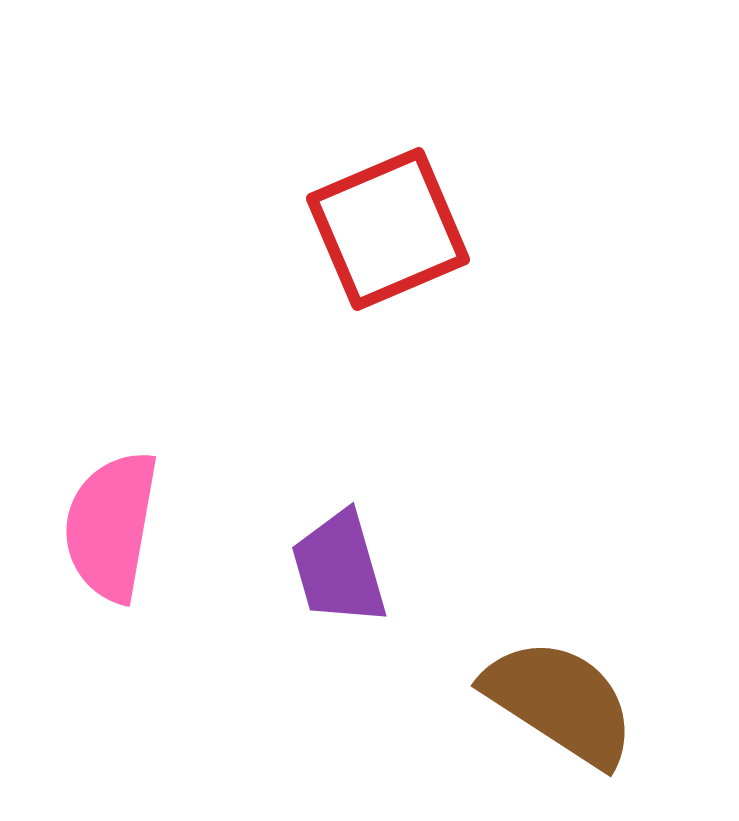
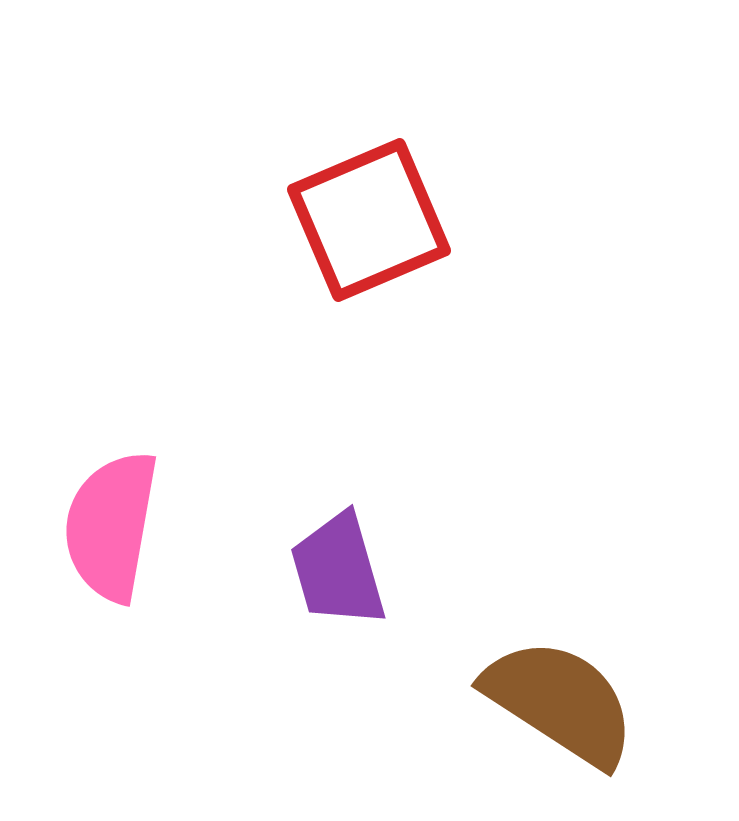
red square: moved 19 px left, 9 px up
purple trapezoid: moved 1 px left, 2 px down
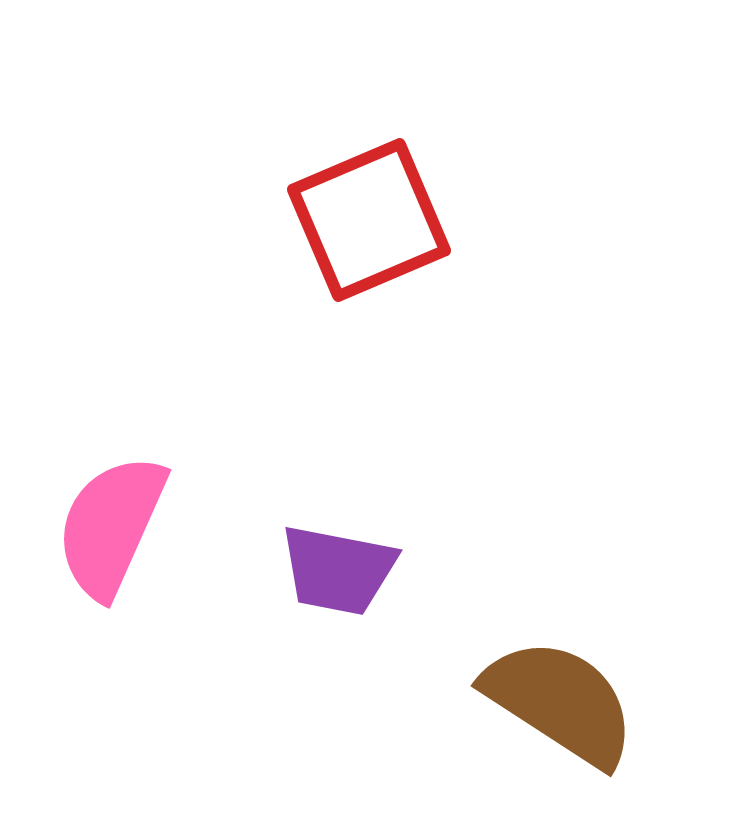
pink semicircle: rotated 14 degrees clockwise
purple trapezoid: rotated 63 degrees counterclockwise
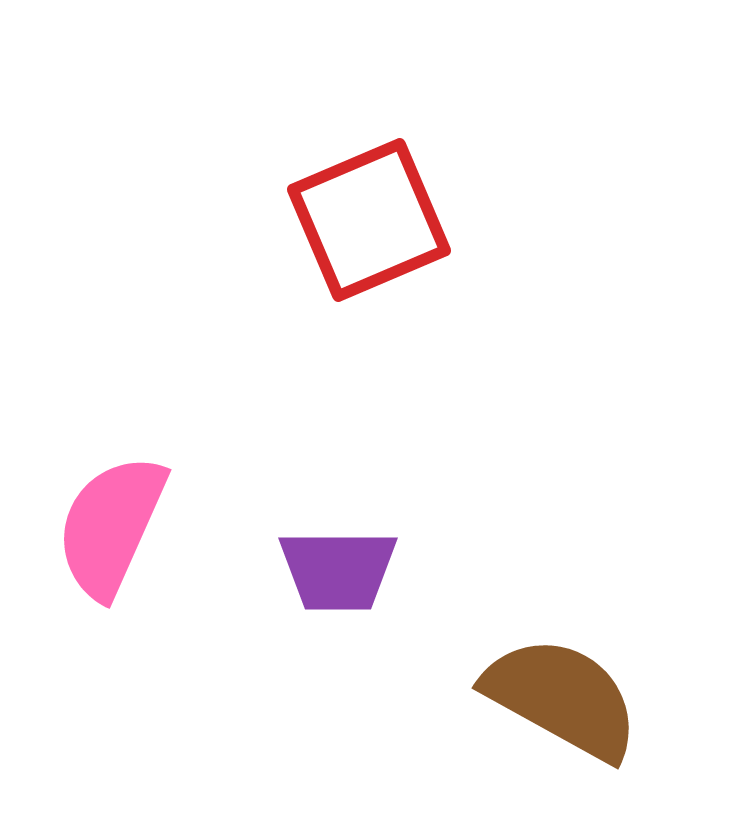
purple trapezoid: rotated 11 degrees counterclockwise
brown semicircle: moved 2 px right, 4 px up; rotated 4 degrees counterclockwise
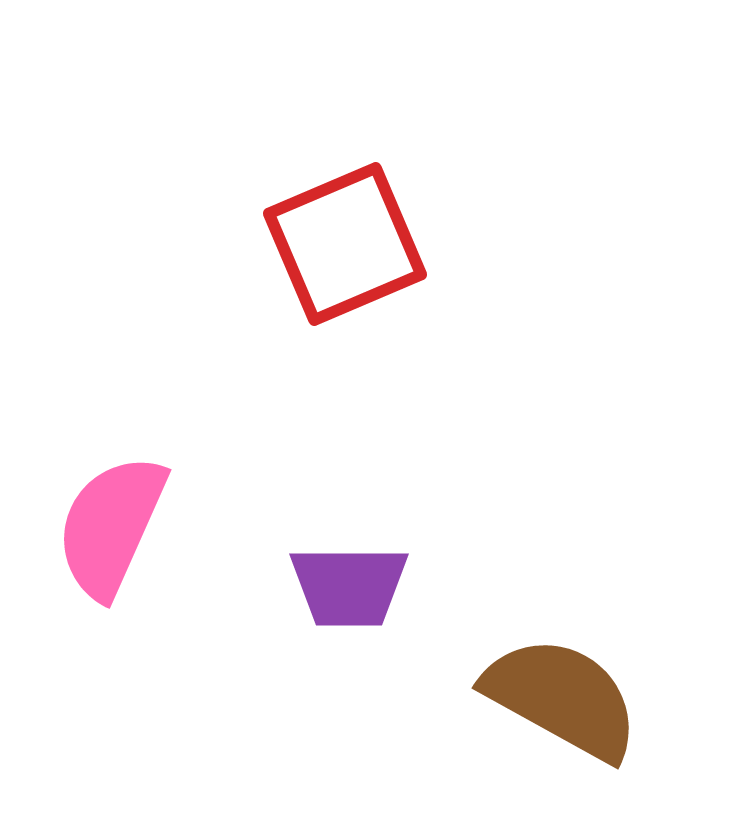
red square: moved 24 px left, 24 px down
purple trapezoid: moved 11 px right, 16 px down
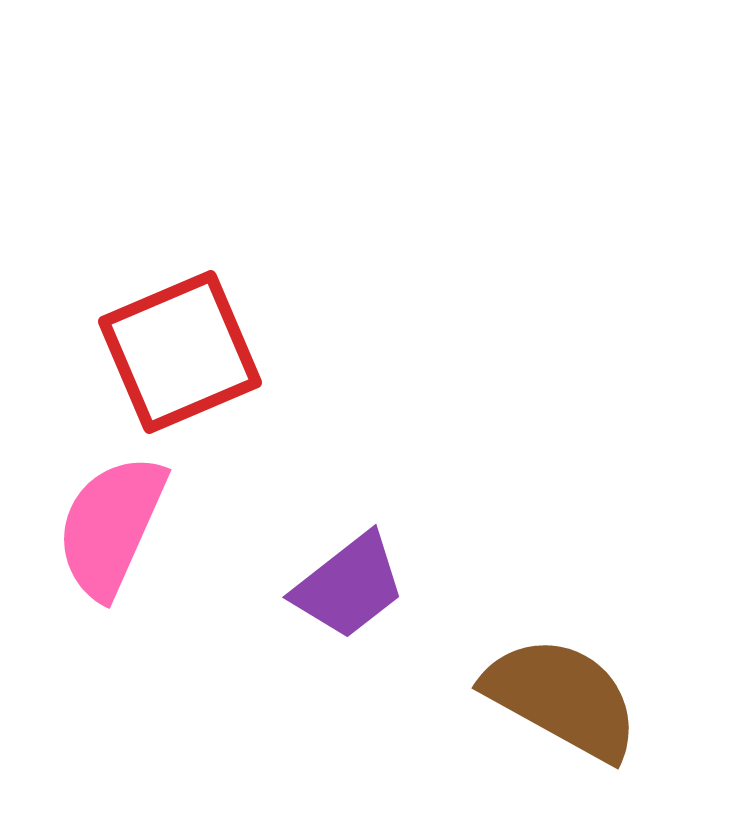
red square: moved 165 px left, 108 px down
purple trapezoid: rotated 38 degrees counterclockwise
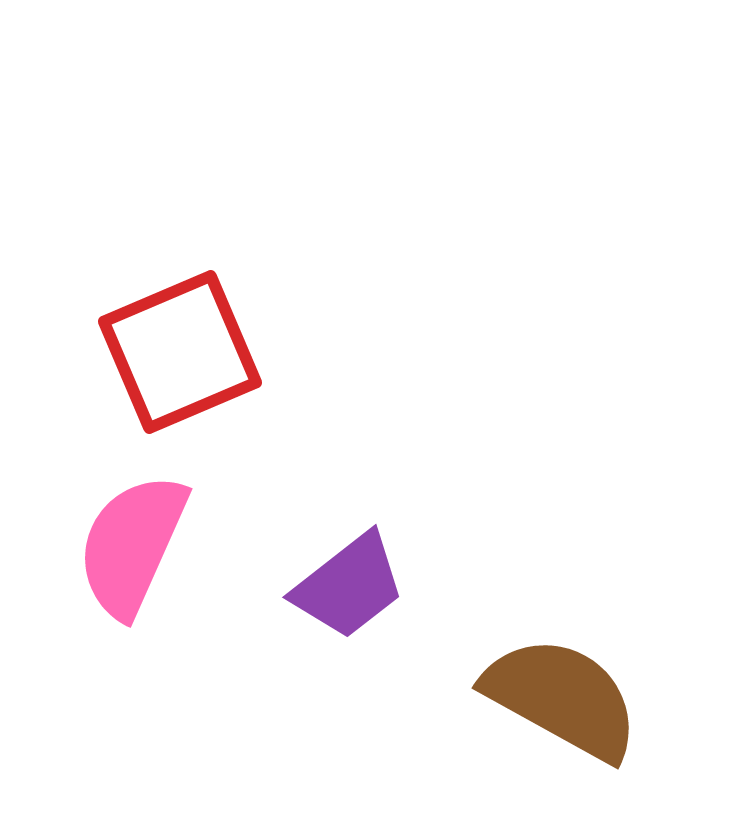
pink semicircle: moved 21 px right, 19 px down
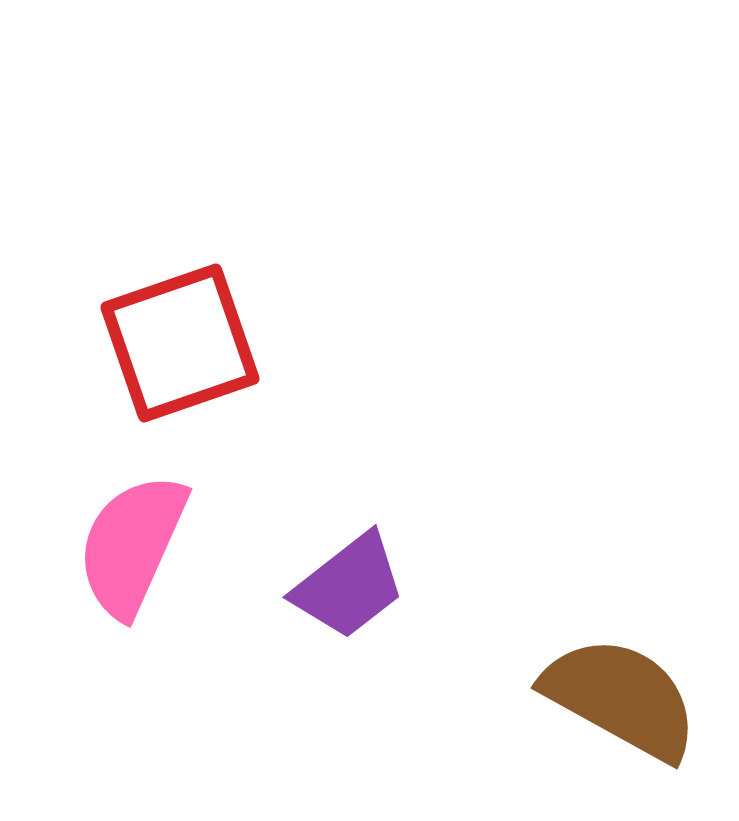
red square: moved 9 px up; rotated 4 degrees clockwise
brown semicircle: moved 59 px right
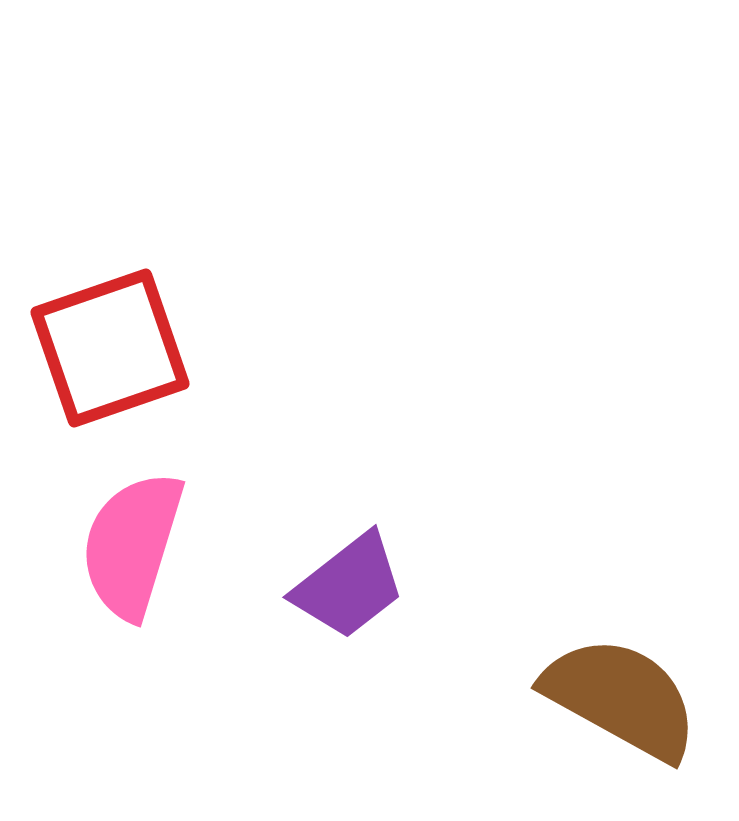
red square: moved 70 px left, 5 px down
pink semicircle: rotated 7 degrees counterclockwise
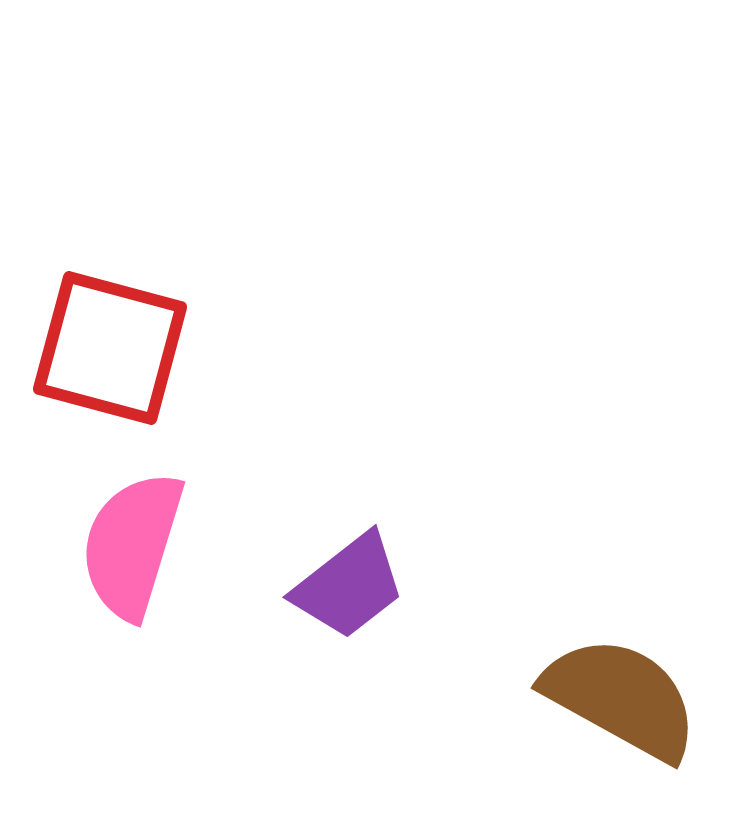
red square: rotated 34 degrees clockwise
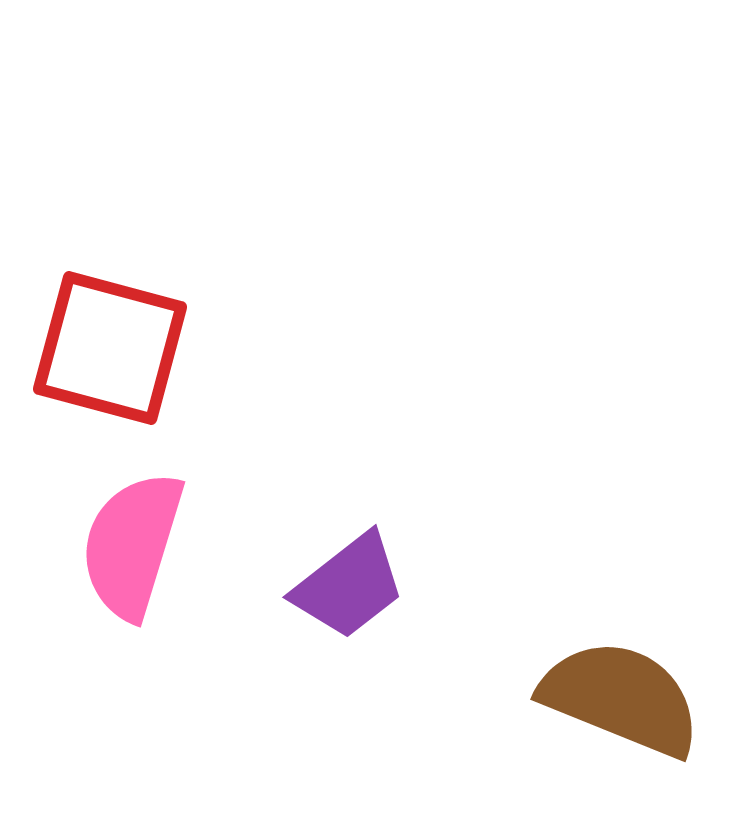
brown semicircle: rotated 7 degrees counterclockwise
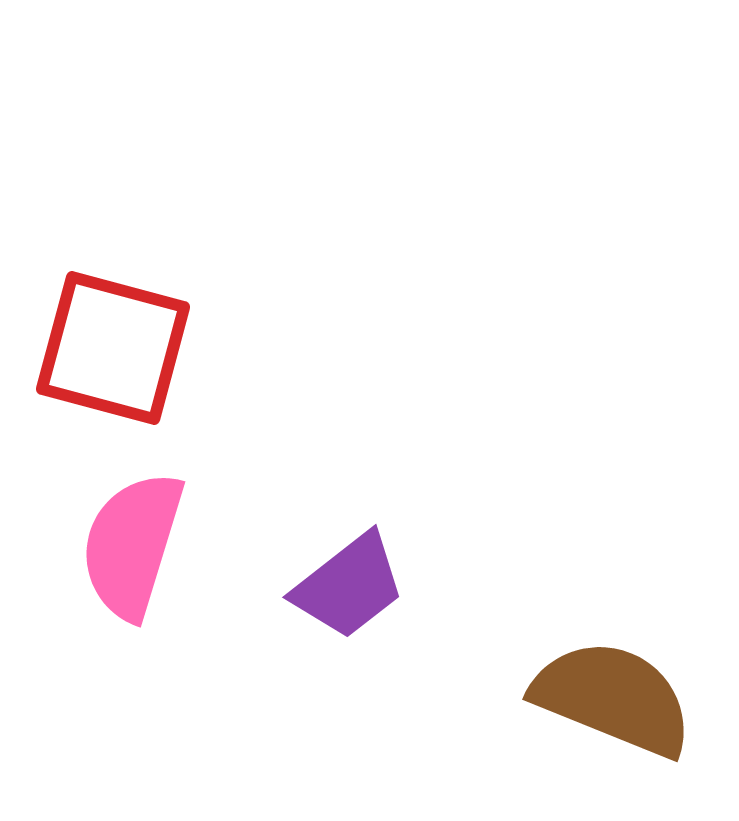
red square: moved 3 px right
brown semicircle: moved 8 px left
